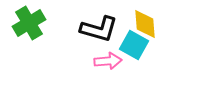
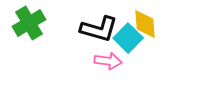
cyan square: moved 6 px left, 7 px up; rotated 16 degrees clockwise
pink arrow: rotated 12 degrees clockwise
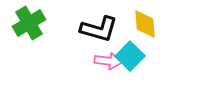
cyan square: moved 2 px right, 18 px down
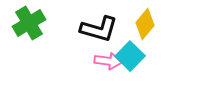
yellow diamond: rotated 44 degrees clockwise
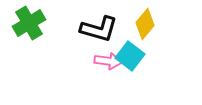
cyan square: rotated 8 degrees counterclockwise
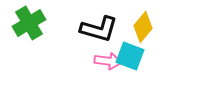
yellow diamond: moved 2 px left, 3 px down
cyan square: rotated 16 degrees counterclockwise
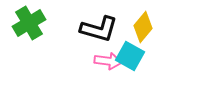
cyan square: rotated 8 degrees clockwise
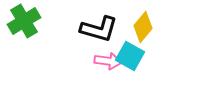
green cross: moved 5 px left, 2 px up
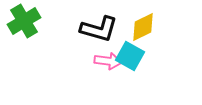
yellow diamond: rotated 24 degrees clockwise
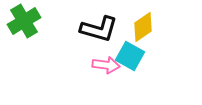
yellow diamond: rotated 8 degrees counterclockwise
pink arrow: moved 2 px left, 4 px down
